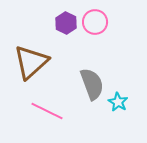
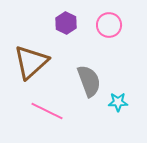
pink circle: moved 14 px right, 3 px down
gray semicircle: moved 3 px left, 3 px up
cyan star: rotated 30 degrees counterclockwise
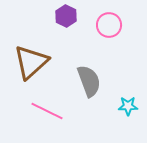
purple hexagon: moved 7 px up
cyan star: moved 10 px right, 4 px down
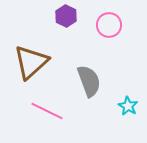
cyan star: rotated 30 degrees clockwise
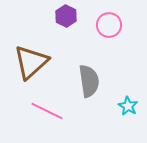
gray semicircle: rotated 12 degrees clockwise
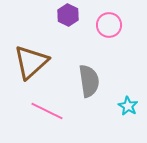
purple hexagon: moved 2 px right, 1 px up
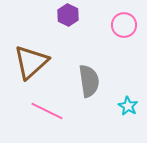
pink circle: moved 15 px right
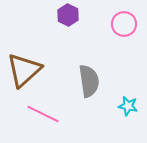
pink circle: moved 1 px up
brown triangle: moved 7 px left, 8 px down
cyan star: rotated 18 degrees counterclockwise
pink line: moved 4 px left, 3 px down
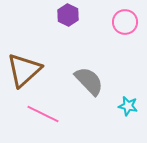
pink circle: moved 1 px right, 2 px up
gray semicircle: rotated 36 degrees counterclockwise
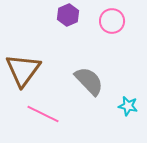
purple hexagon: rotated 10 degrees clockwise
pink circle: moved 13 px left, 1 px up
brown triangle: moved 1 px left; rotated 12 degrees counterclockwise
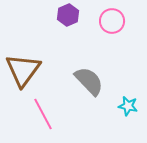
pink line: rotated 36 degrees clockwise
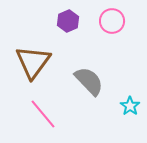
purple hexagon: moved 6 px down
brown triangle: moved 10 px right, 8 px up
cyan star: moved 2 px right; rotated 24 degrees clockwise
pink line: rotated 12 degrees counterclockwise
